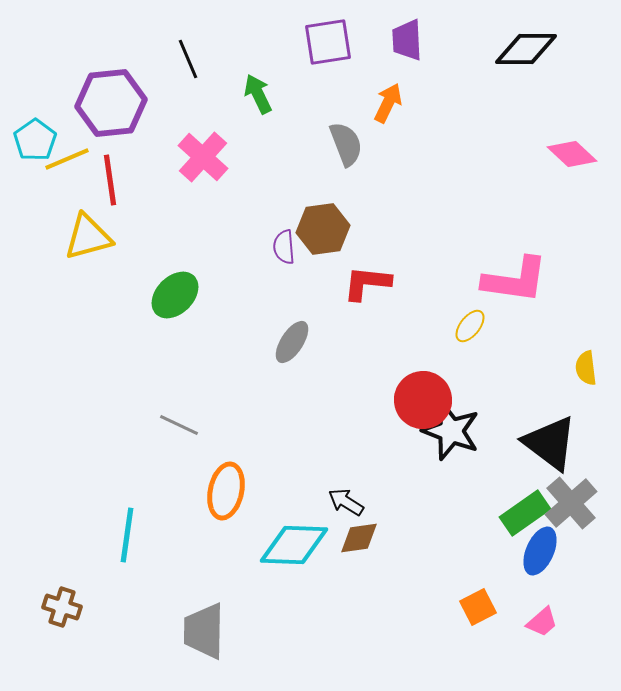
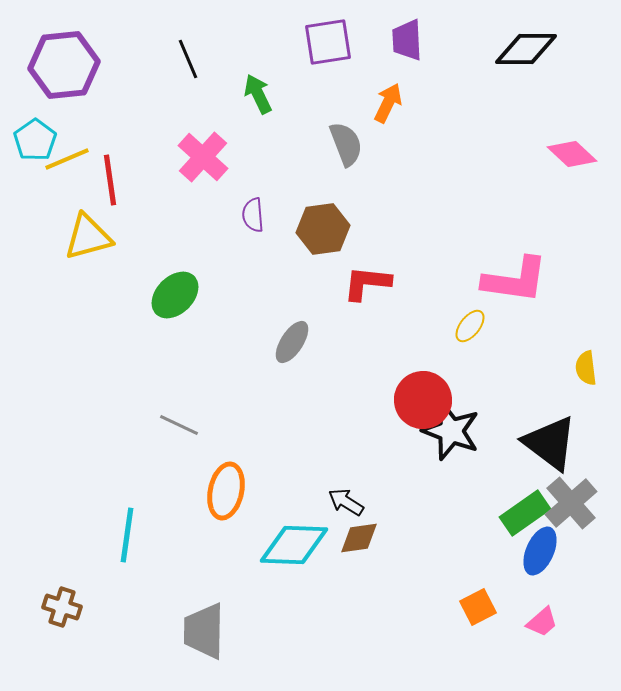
purple hexagon: moved 47 px left, 38 px up
purple semicircle: moved 31 px left, 32 px up
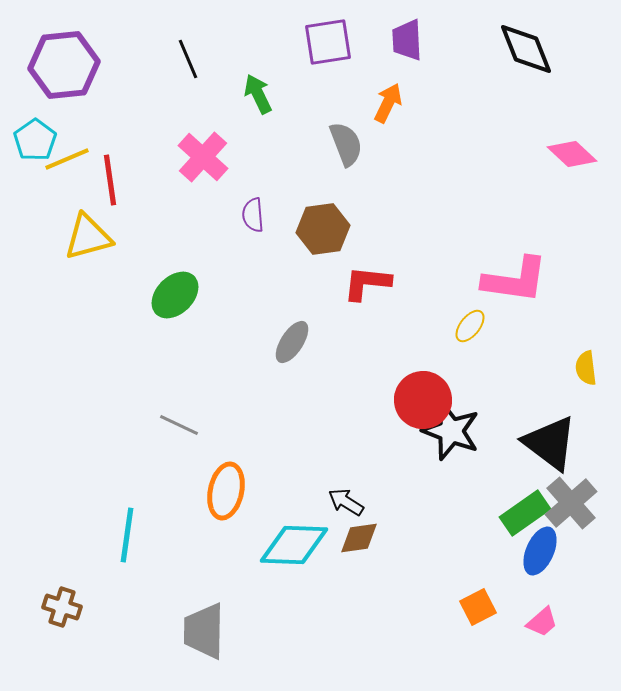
black diamond: rotated 68 degrees clockwise
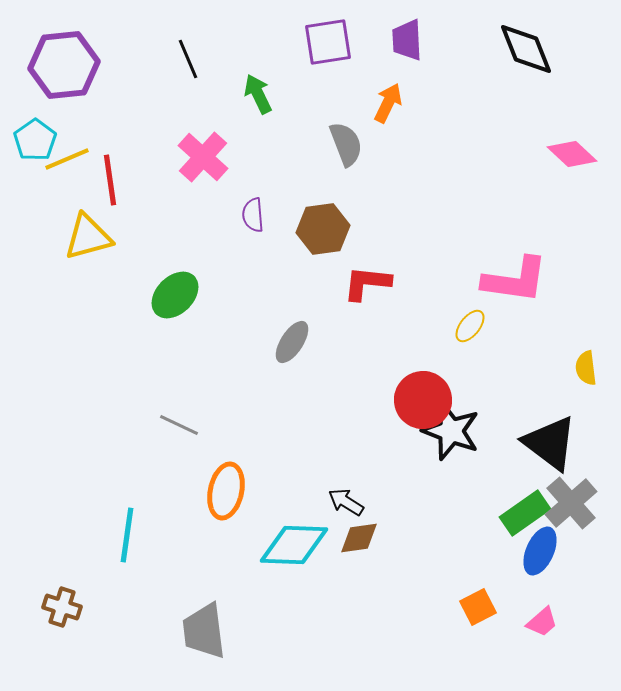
gray trapezoid: rotated 8 degrees counterclockwise
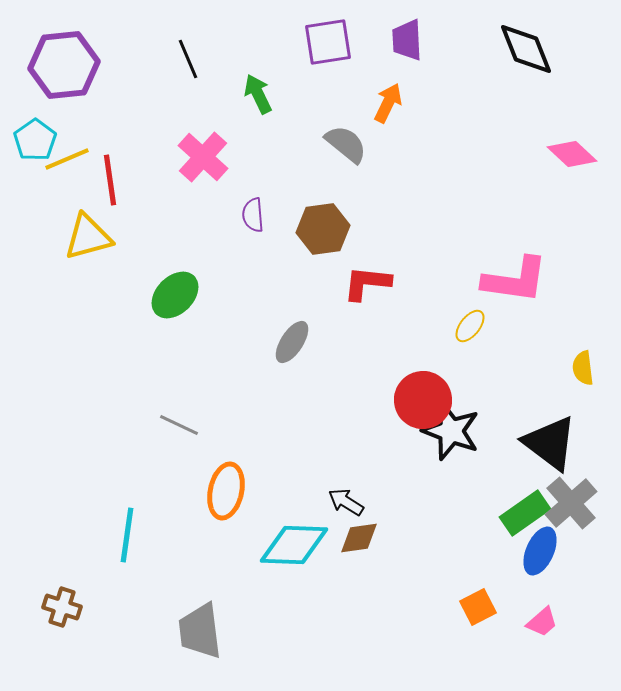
gray semicircle: rotated 30 degrees counterclockwise
yellow semicircle: moved 3 px left
gray trapezoid: moved 4 px left
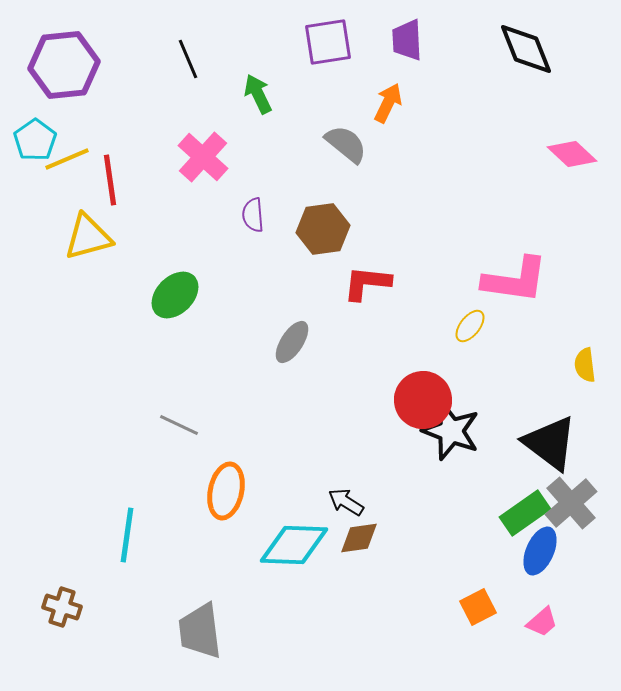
yellow semicircle: moved 2 px right, 3 px up
